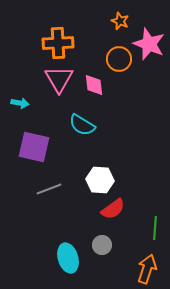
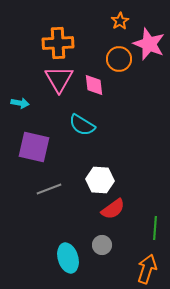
orange star: rotated 18 degrees clockwise
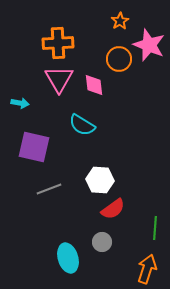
pink star: moved 1 px down
gray circle: moved 3 px up
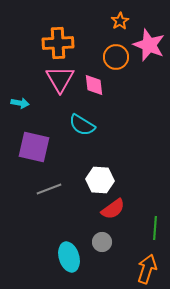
orange circle: moved 3 px left, 2 px up
pink triangle: moved 1 px right
cyan ellipse: moved 1 px right, 1 px up
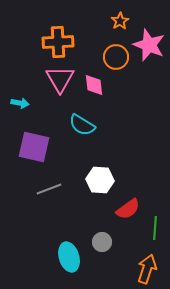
orange cross: moved 1 px up
red semicircle: moved 15 px right
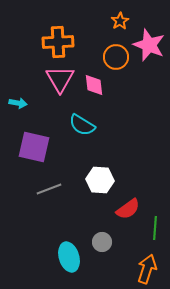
cyan arrow: moved 2 px left
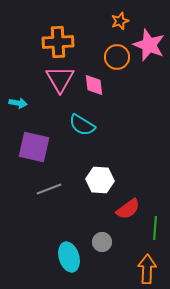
orange star: rotated 12 degrees clockwise
orange circle: moved 1 px right
orange arrow: rotated 16 degrees counterclockwise
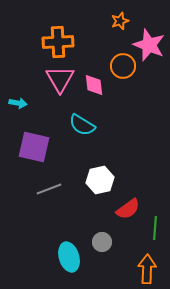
orange circle: moved 6 px right, 9 px down
white hexagon: rotated 16 degrees counterclockwise
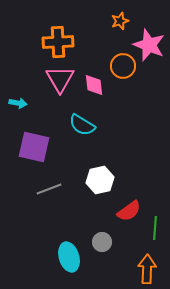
red semicircle: moved 1 px right, 2 px down
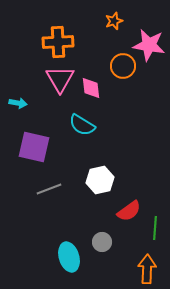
orange star: moved 6 px left
pink star: rotated 12 degrees counterclockwise
pink diamond: moved 3 px left, 3 px down
